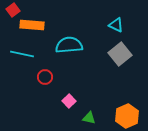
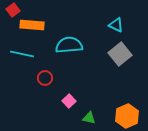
red circle: moved 1 px down
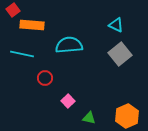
pink square: moved 1 px left
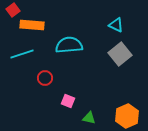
cyan line: rotated 30 degrees counterclockwise
pink square: rotated 24 degrees counterclockwise
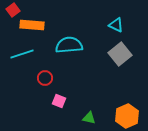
pink square: moved 9 px left
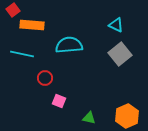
cyan line: rotated 30 degrees clockwise
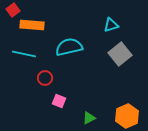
cyan triangle: moved 5 px left; rotated 42 degrees counterclockwise
cyan semicircle: moved 2 px down; rotated 8 degrees counterclockwise
cyan line: moved 2 px right
green triangle: rotated 40 degrees counterclockwise
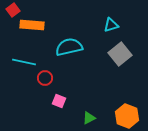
cyan line: moved 8 px down
orange hexagon: rotated 15 degrees counterclockwise
